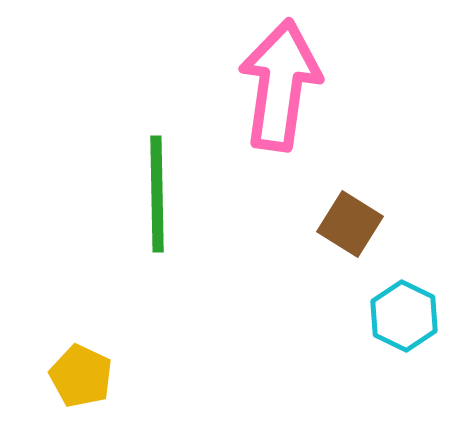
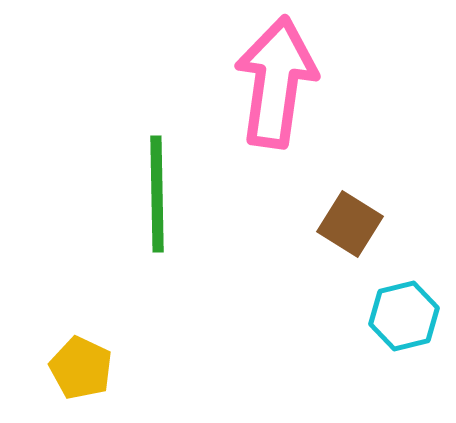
pink arrow: moved 4 px left, 3 px up
cyan hexagon: rotated 20 degrees clockwise
yellow pentagon: moved 8 px up
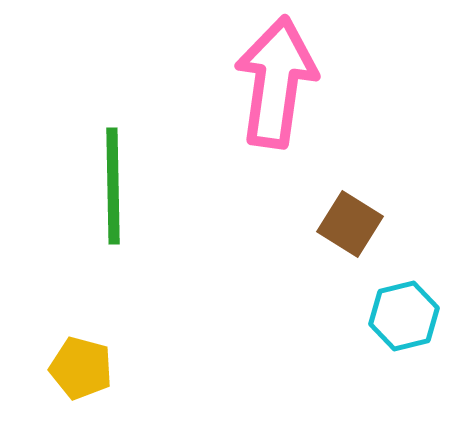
green line: moved 44 px left, 8 px up
yellow pentagon: rotated 10 degrees counterclockwise
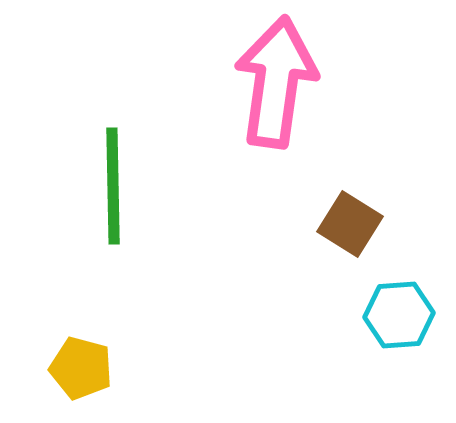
cyan hexagon: moved 5 px left, 1 px up; rotated 10 degrees clockwise
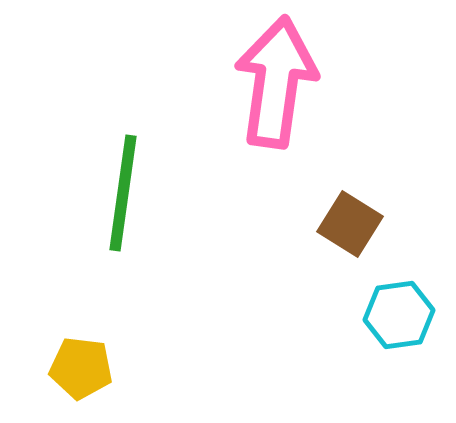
green line: moved 10 px right, 7 px down; rotated 9 degrees clockwise
cyan hexagon: rotated 4 degrees counterclockwise
yellow pentagon: rotated 8 degrees counterclockwise
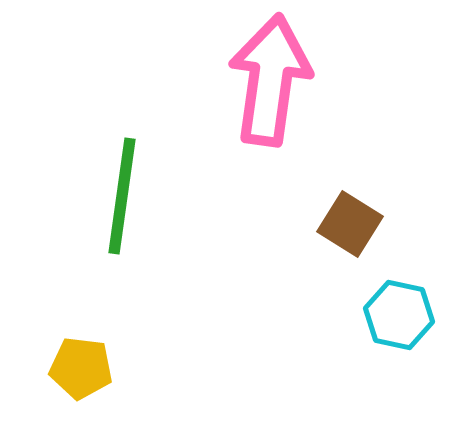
pink arrow: moved 6 px left, 2 px up
green line: moved 1 px left, 3 px down
cyan hexagon: rotated 20 degrees clockwise
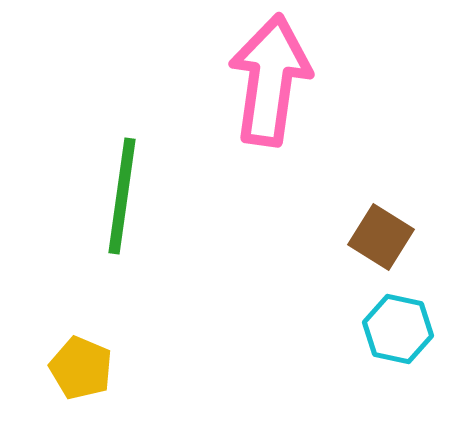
brown square: moved 31 px right, 13 px down
cyan hexagon: moved 1 px left, 14 px down
yellow pentagon: rotated 16 degrees clockwise
